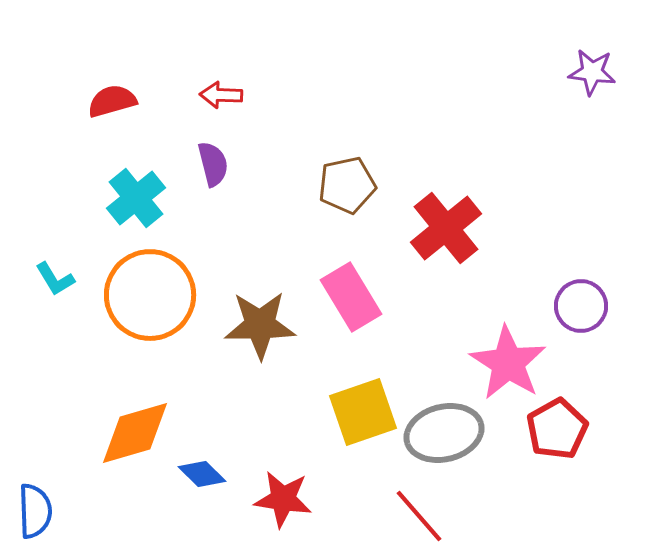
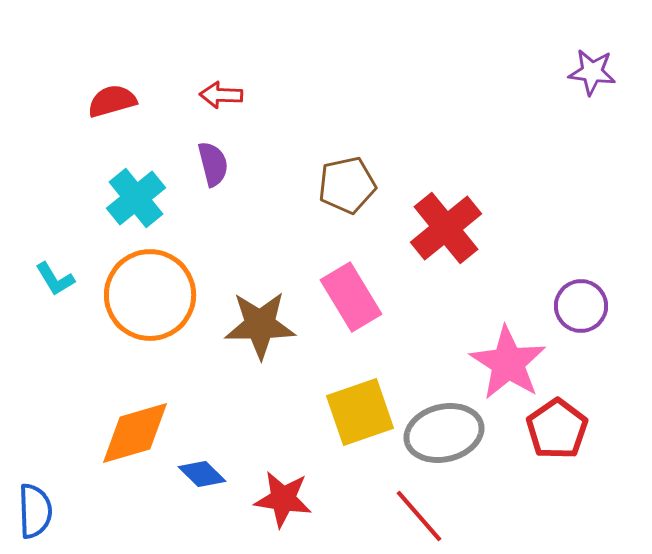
yellow square: moved 3 px left
red pentagon: rotated 6 degrees counterclockwise
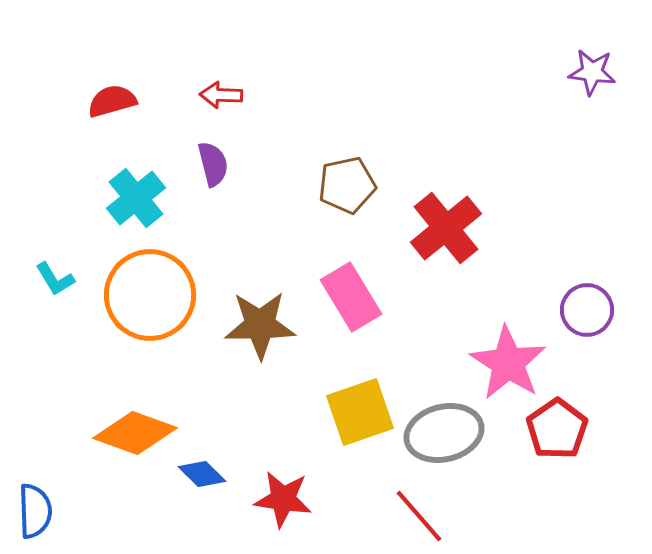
purple circle: moved 6 px right, 4 px down
orange diamond: rotated 36 degrees clockwise
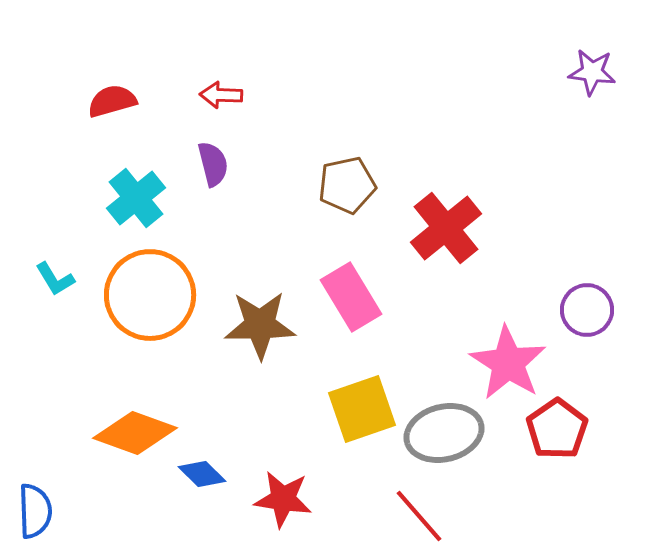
yellow square: moved 2 px right, 3 px up
